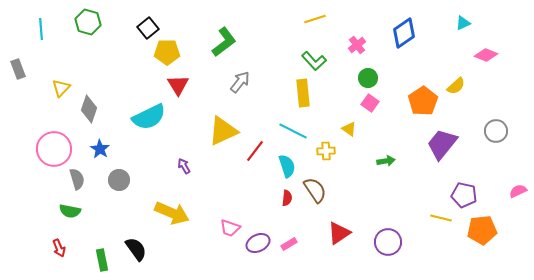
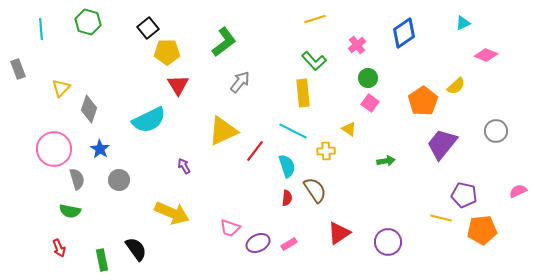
cyan semicircle at (149, 117): moved 3 px down
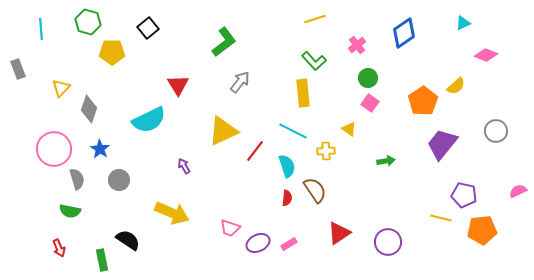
yellow pentagon at (167, 52): moved 55 px left
black semicircle at (136, 249): moved 8 px left, 9 px up; rotated 20 degrees counterclockwise
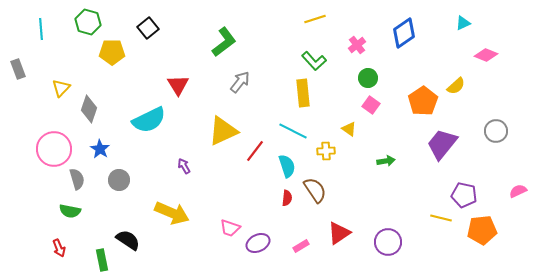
pink square at (370, 103): moved 1 px right, 2 px down
pink rectangle at (289, 244): moved 12 px right, 2 px down
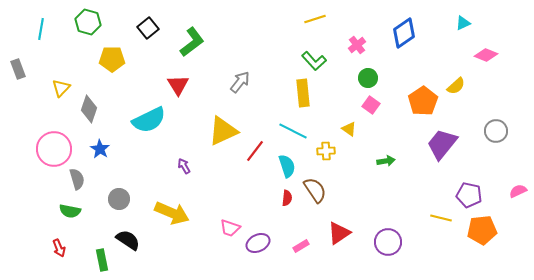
cyan line at (41, 29): rotated 15 degrees clockwise
green L-shape at (224, 42): moved 32 px left
yellow pentagon at (112, 52): moved 7 px down
gray circle at (119, 180): moved 19 px down
purple pentagon at (464, 195): moved 5 px right
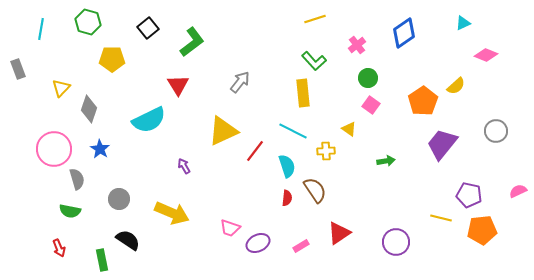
purple circle at (388, 242): moved 8 px right
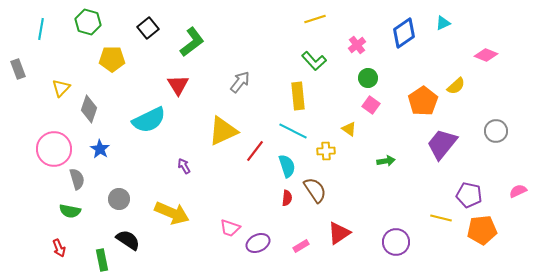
cyan triangle at (463, 23): moved 20 px left
yellow rectangle at (303, 93): moved 5 px left, 3 px down
